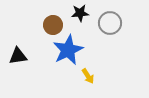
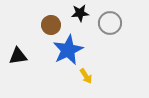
brown circle: moved 2 px left
yellow arrow: moved 2 px left
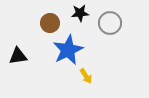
brown circle: moved 1 px left, 2 px up
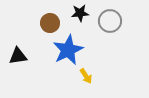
gray circle: moved 2 px up
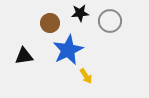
black triangle: moved 6 px right
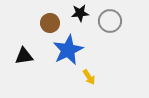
yellow arrow: moved 3 px right, 1 px down
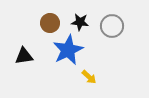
black star: moved 9 px down; rotated 12 degrees clockwise
gray circle: moved 2 px right, 5 px down
yellow arrow: rotated 14 degrees counterclockwise
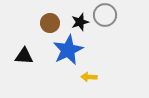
black star: rotated 24 degrees counterclockwise
gray circle: moved 7 px left, 11 px up
black triangle: rotated 12 degrees clockwise
yellow arrow: rotated 140 degrees clockwise
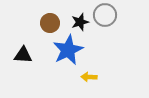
black triangle: moved 1 px left, 1 px up
